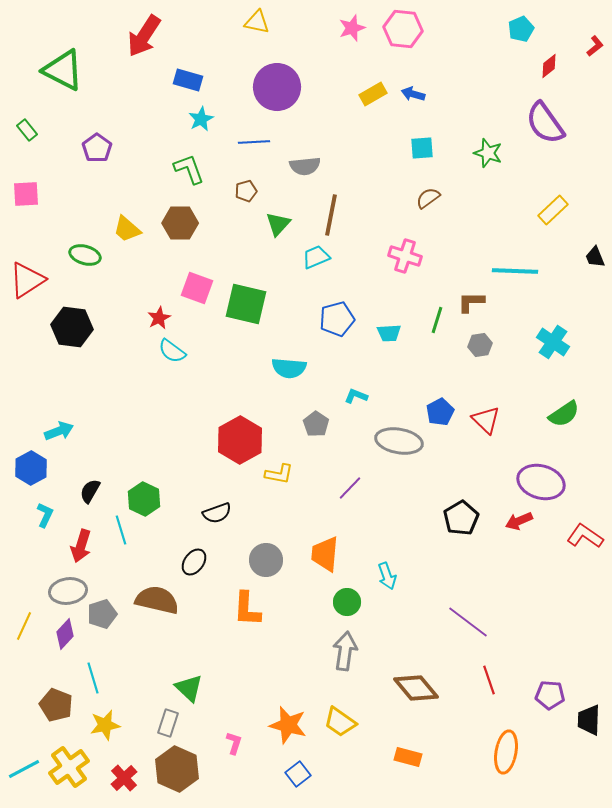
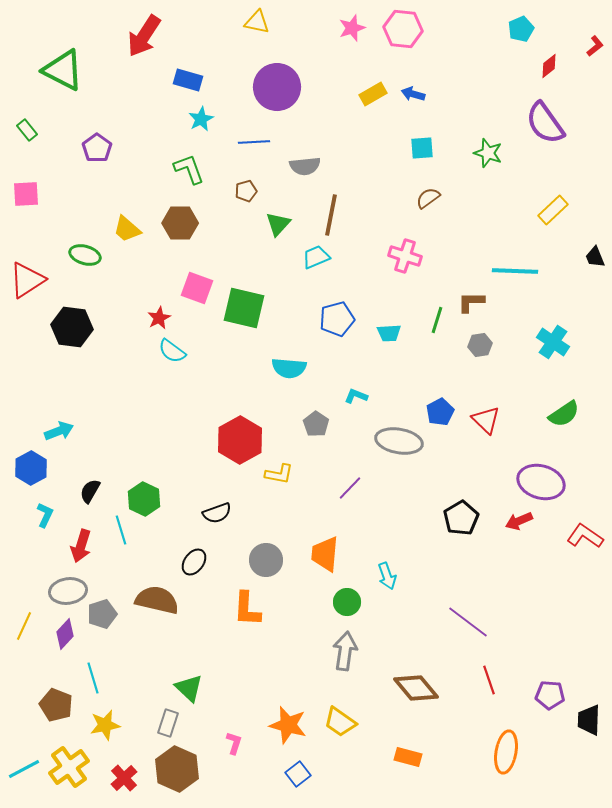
green square at (246, 304): moved 2 px left, 4 px down
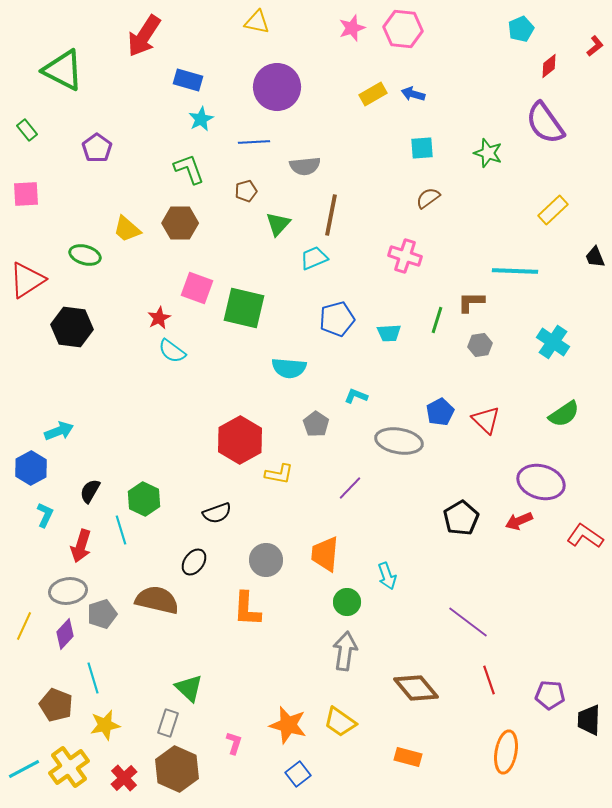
cyan trapezoid at (316, 257): moved 2 px left, 1 px down
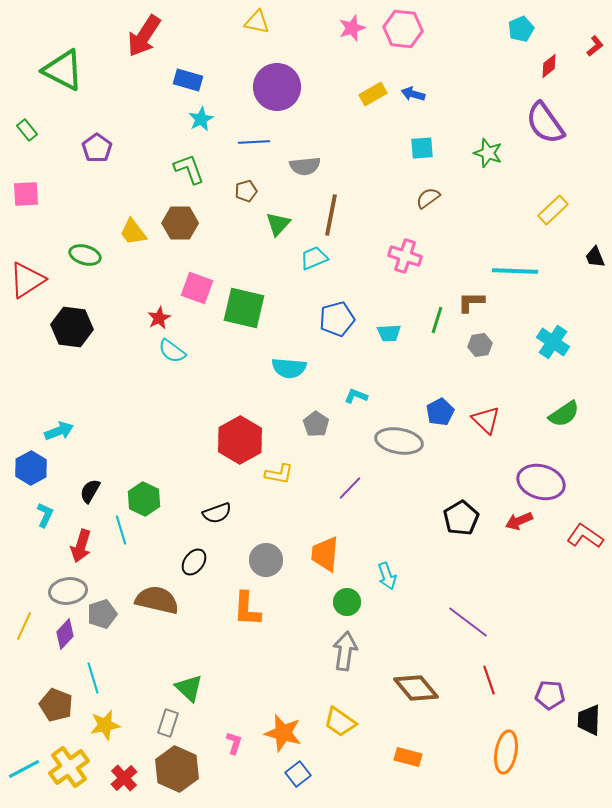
yellow trapezoid at (127, 229): moved 6 px right, 3 px down; rotated 12 degrees clockwise
orange star at (288, 725): moved 5 px left, 8 px down
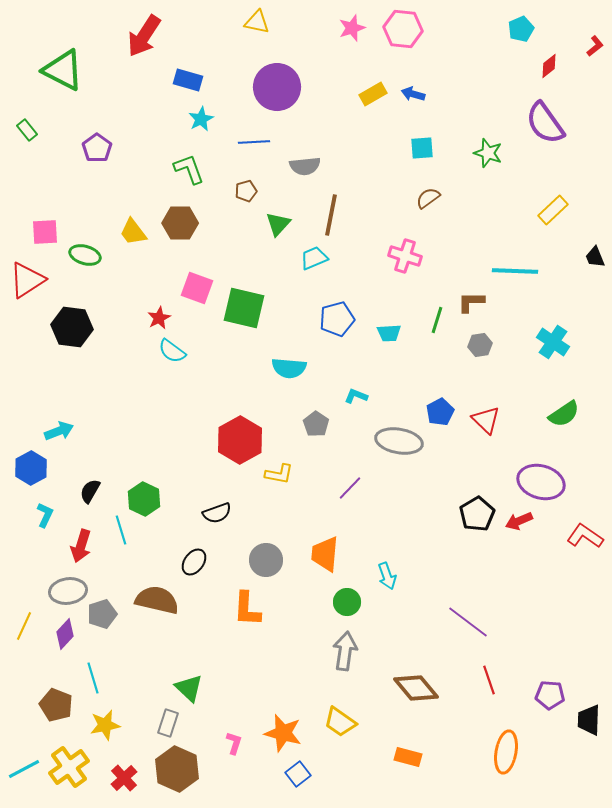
pink square at (26, 194): moved 19 px right, 38 px down
black pentagon at (461, 518): moved 16 px right, 4 px up
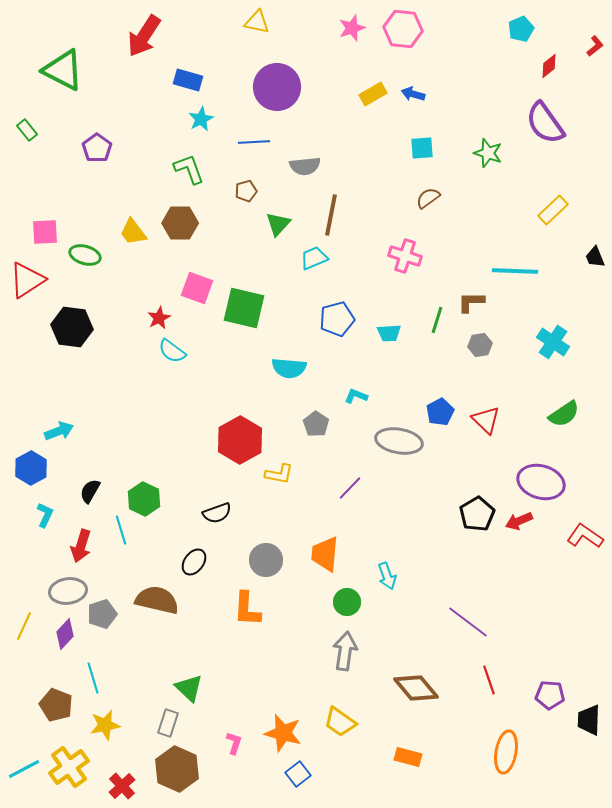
red cross at (124, 778): moved 2 px left, 8 px down
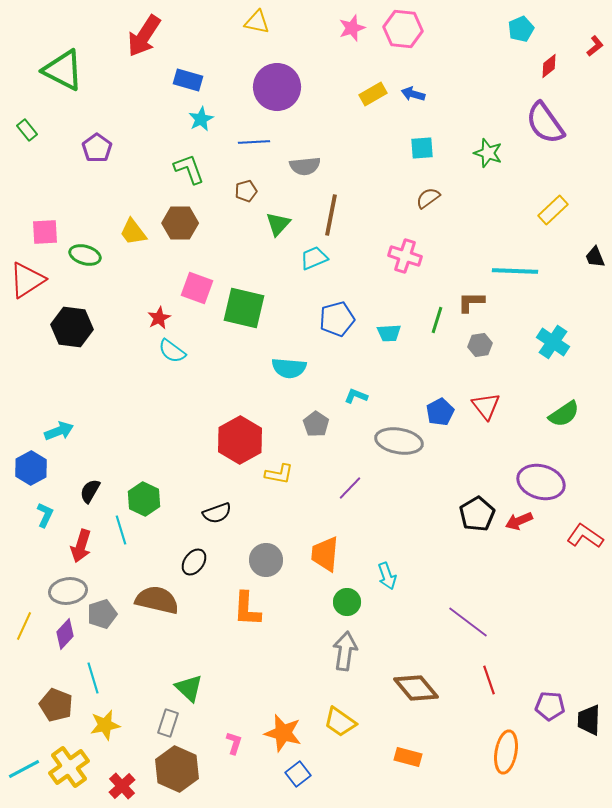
red triangle at (486, 420): moved 14 px up; rotated 8 degrees clockwise
purple pentagon at (550, 695): moved 11 px down
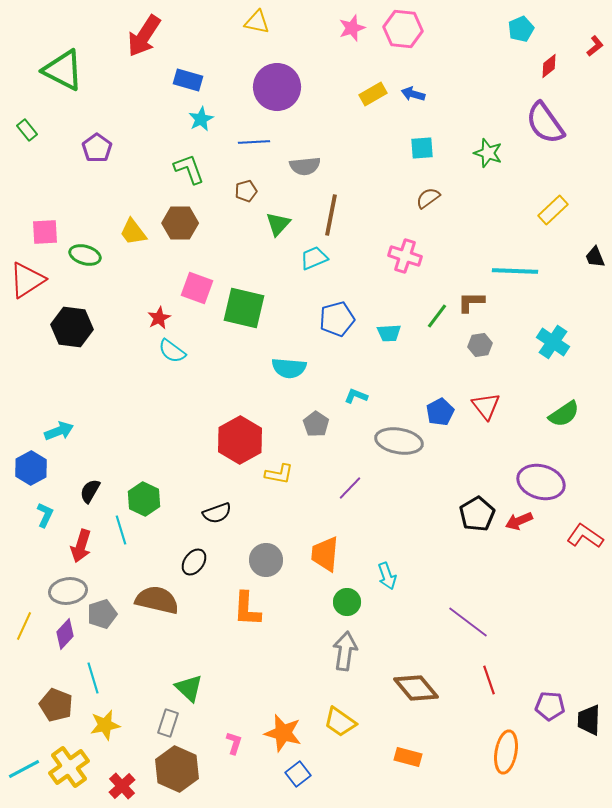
green line at (437, 320): moved 4 px up; rotated 20 degrees clockwise
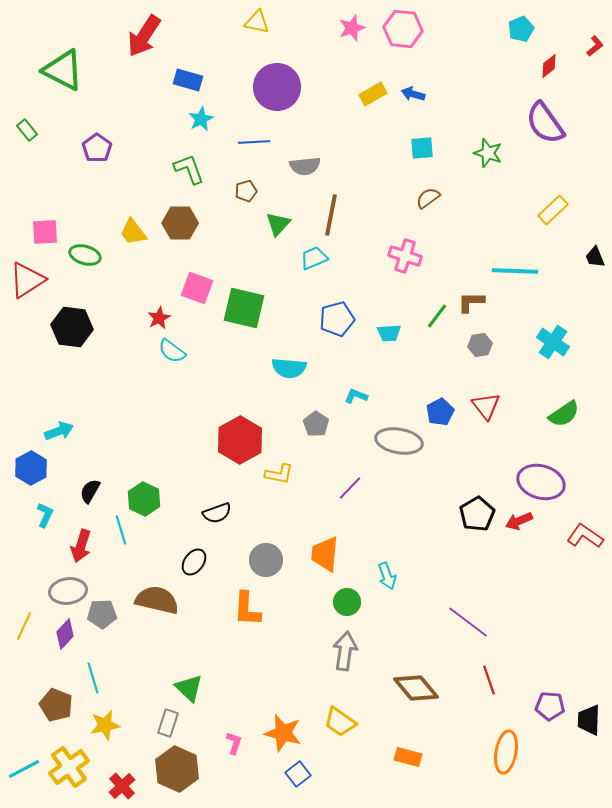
gray pentagon at (102, 614): rotated 16 degrees clockwise
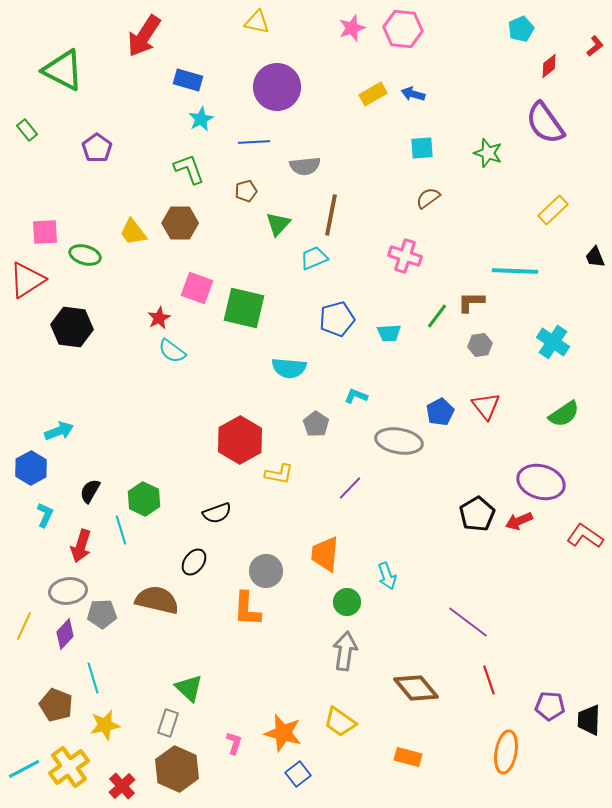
gray circle at (266, 560): moved 11 px down
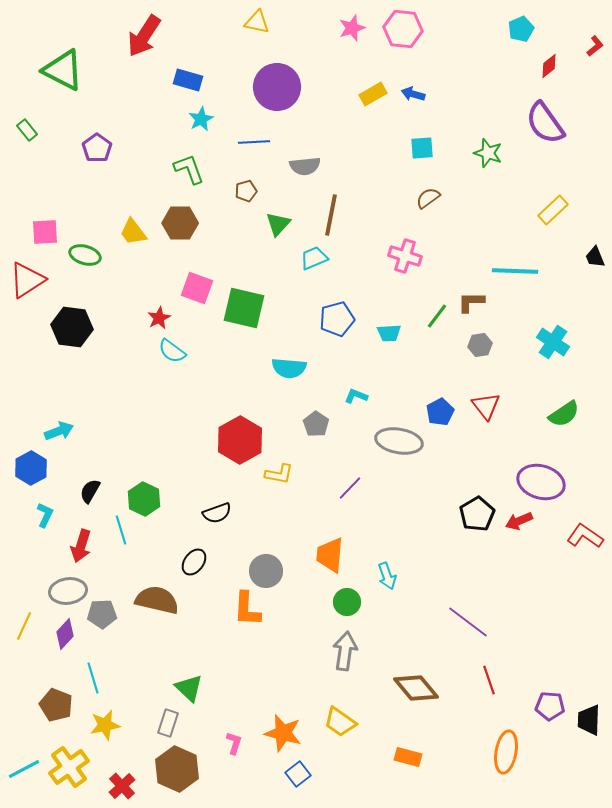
orange trapezoid at (325, 554): moved 5 px right, 1 px down
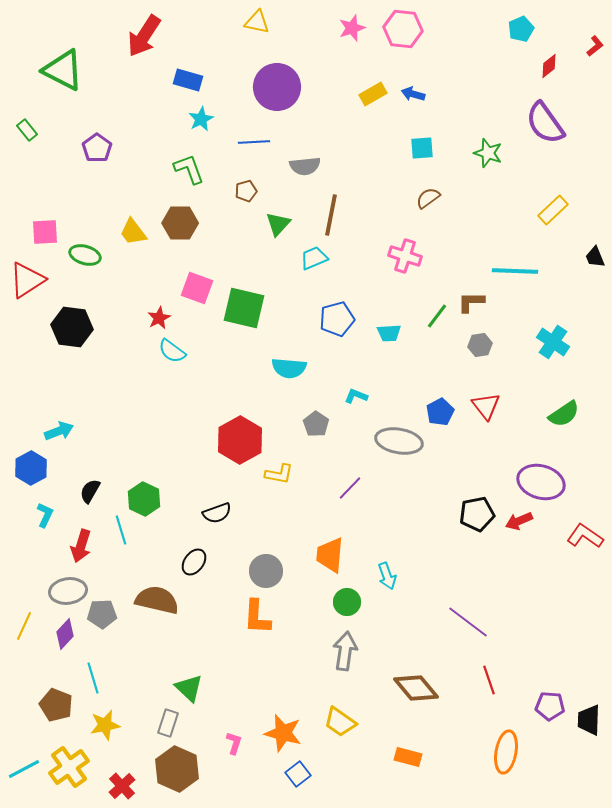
black pentagon at (477, 514): rotated 20 degrees clockwise
orange L-shape at (247, 609): moved 10 px right, 8 px down
